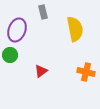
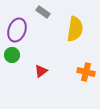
gray rectangle: rotated 40 degrees counterclockwise
yellow semicircle: rotated 20 degrees clockwise
green circle: moved 2 px right
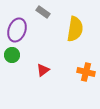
red triangle: moved 2 px right, 1 px up
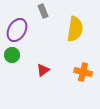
gray rectangle: moved 1 px up; rotated 32 degrees clockwise
purple ellipse: rotated 10 degrees clockwise
orange cross: moved 3 px left
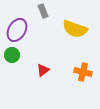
yellow semicircle: rotated 100 degrees clockwise
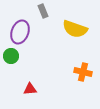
purple ellipse: moved 3 px right, 2 px down; rotated 10 degrees counterclockwise
green circle: moved 1 px left, 1 px down
red triangle: moved 13 px left, 19 px down; rotated 32 degrees clockwise
